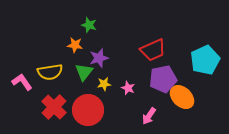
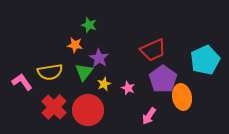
purple star: rotated 24 degrees counterclockwise
purple pentagon: rotated 24 degrees counterclockwise
yellow star: rotated 16 degrees counterclockwise
orange ellipse: rotated 35 degrees clockwise
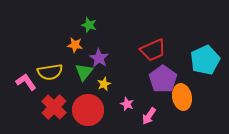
pink L-shape: moved 4 px right
pink star: moved 1 px left, 16 px down
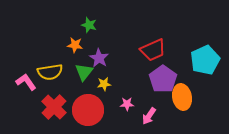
yellow star: rotated 16 degrees clockwise
pink star: rotated 24 degrees counterclockwise
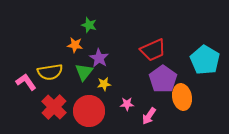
cyan pentagon: rotated 16 degrees counterclockwise
red circle: moved 1 px right, 1 px down
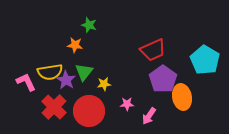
purple star: moved 33 px left, 22 px down
pink L-shape: rotated 10 degrees clockwise
